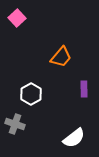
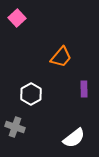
gray cross: moved 3 px down
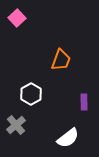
orange trapezoid: moved 3 px down; rotated 20 degrees counterclockwise
purple rectangle: moved 13 px down
gray cross: moved 1 px right, 2 px up; rotated 30 degrees clockwise
white semicircle: moved 6 px left
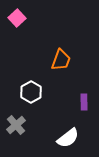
white hexagon: moved 2 px up
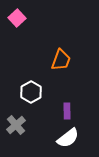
purple rectangle: moved 17 px left, 9 px down
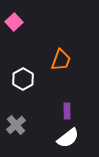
pink square: moved 3 px left, 4 px down
white hexagon: moved 8 px left, 13 px up
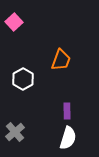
gray cross: moved 1 px left, 7 px down
white semicircle: rotated 35 degrees counterclockwise
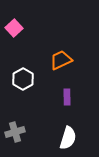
pink square: moved 6 px down
orange trapezoid: rotated 135 degrees counterclockwise
purple rectangle: moved 14 px up
gray cross: rotated 24 degrees clockwise
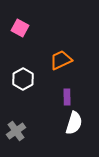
pink square: moved 6 px right; rotated 18 degrees counterclockwise
gray cross: moved 1 px right, 1 px up; rotated 18 degrees counterclockwise
white semicircle: moved 6 px right, 15 px up
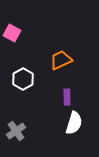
pink square: moved 8 px left, 5 px down
